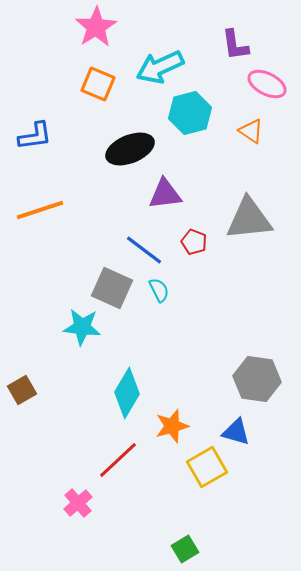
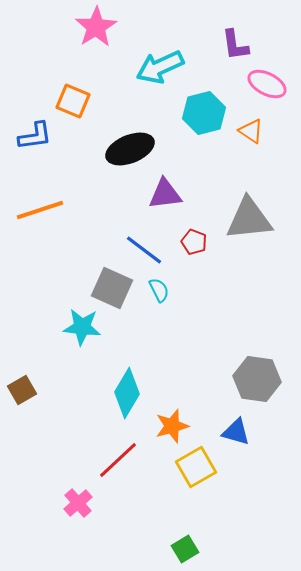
orange square: moved 25 px left, 17 px down
cyan hexagon: moved 14 px right
yellow square: moved 11 px left
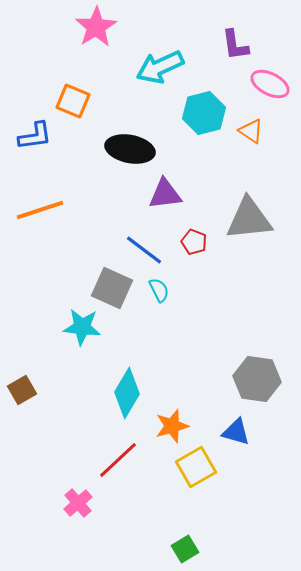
pink ellipse: moved 3 px right
black ellipse: rotated 33 degrees clockwise
